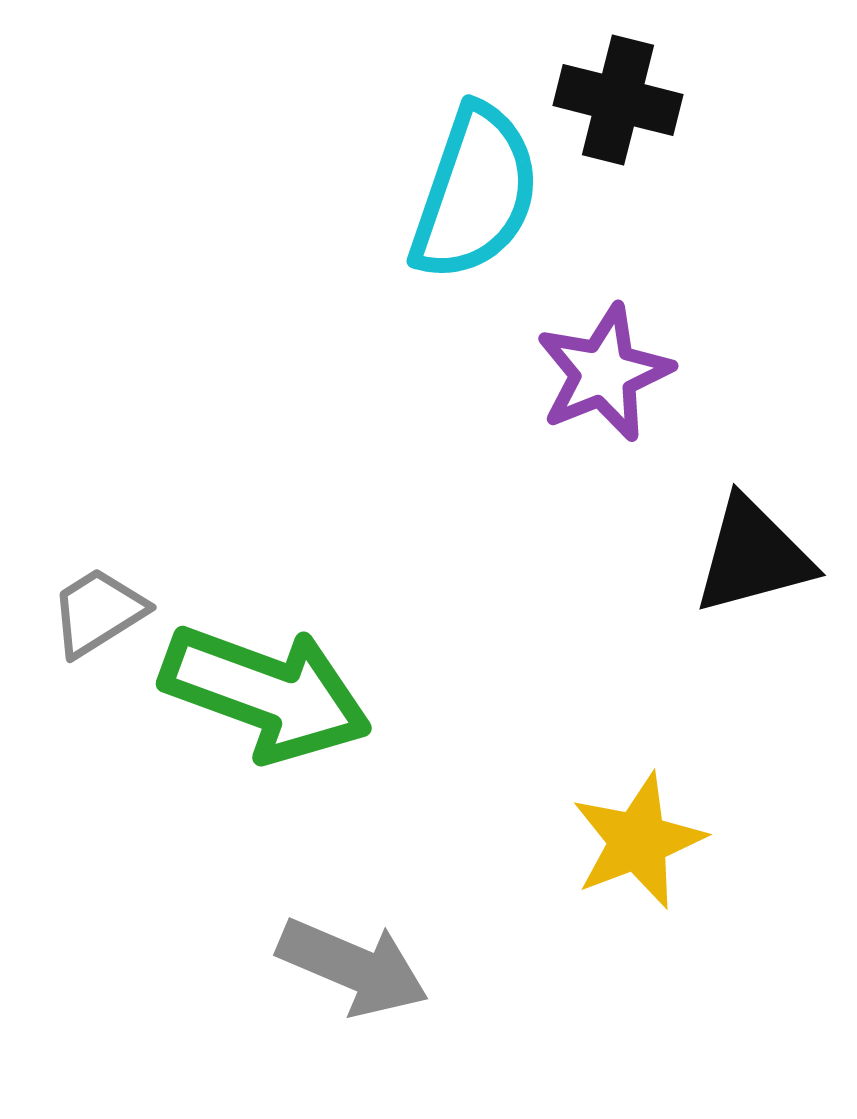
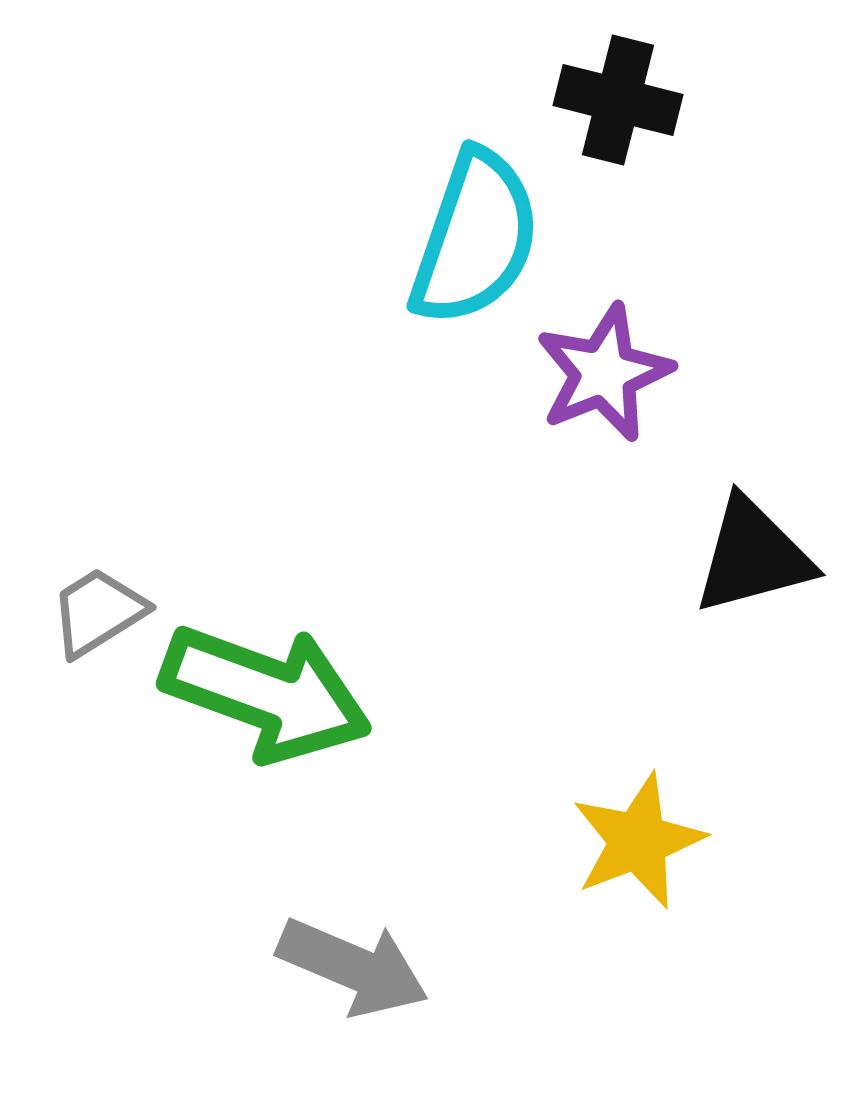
cyan semicircle: moved 45 px down
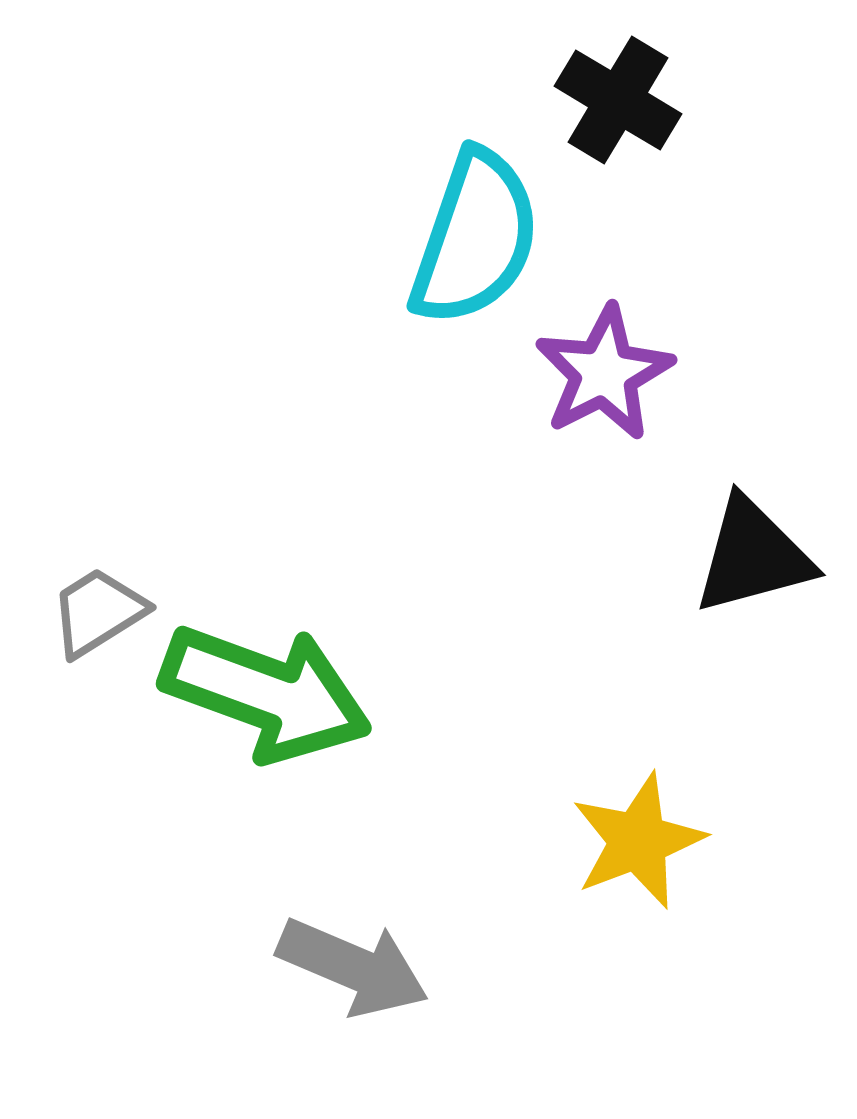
black cross: rotated 17 degrees clockwise
purple star: rotated 5 degrees counterclockwise
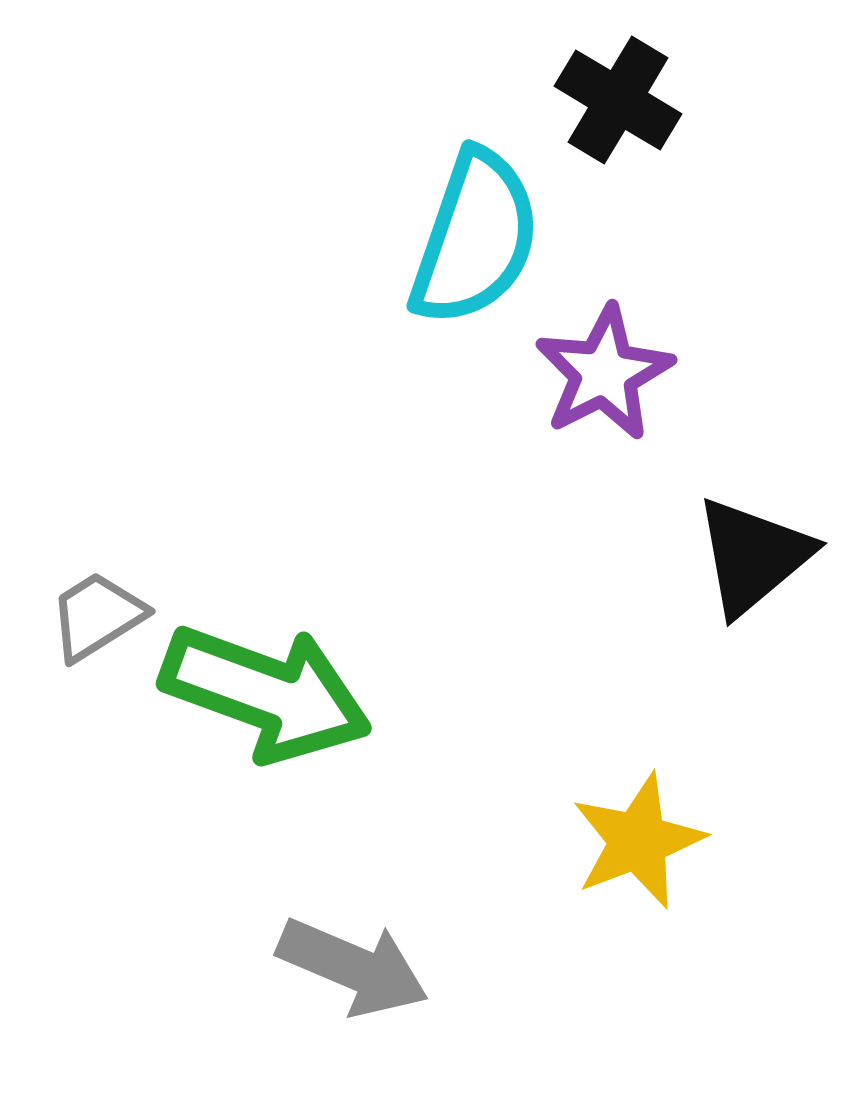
black triangle: rotated 25 degrees counterclockwise
gray trapezoid: moved 1 px left, 4 px down
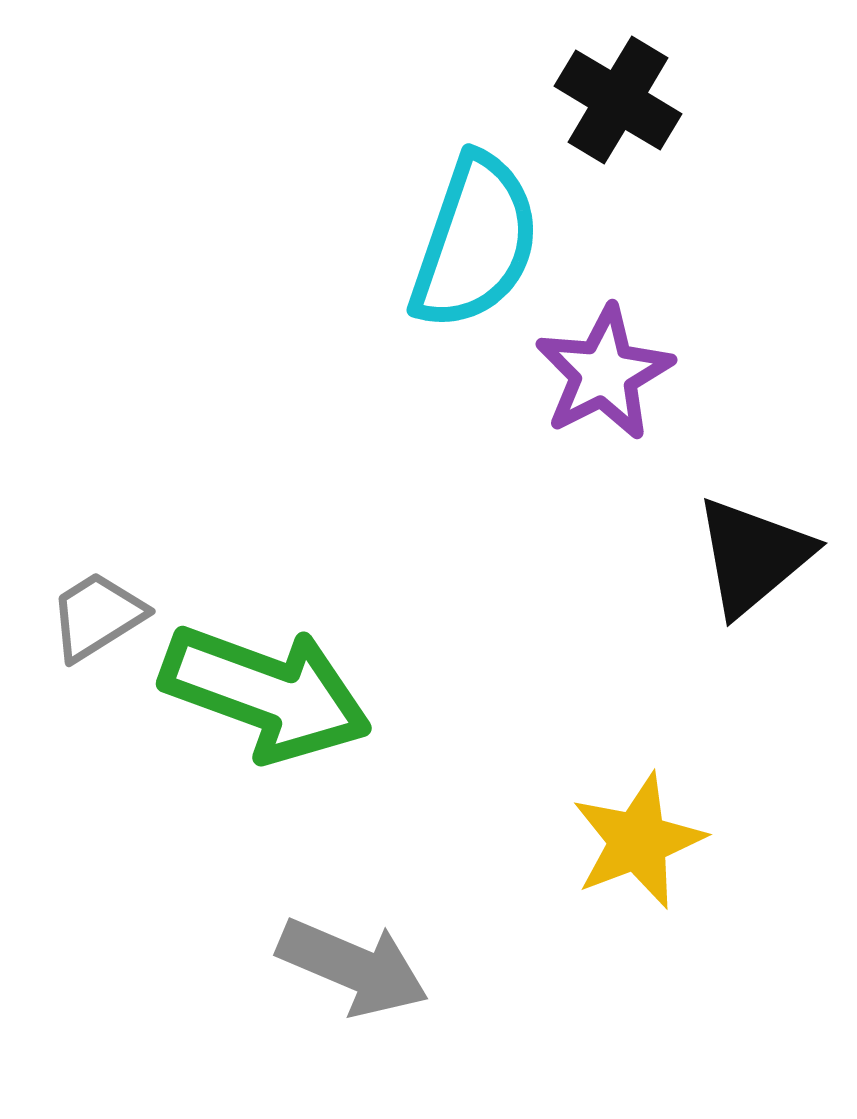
cyan semicircle: moved 4 px down
